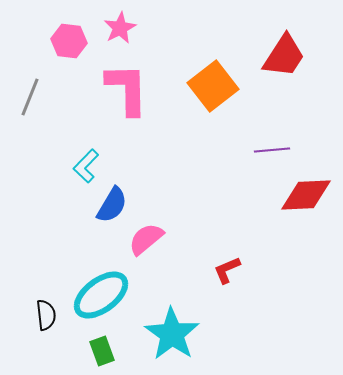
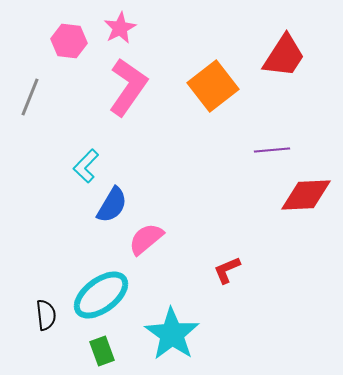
pink L-shape: moved 1 px right, 2 px up; rotated 36 degrees clockwise
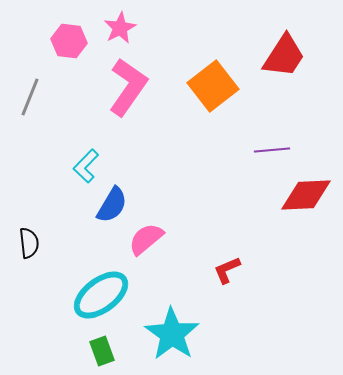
black semicircle: moved 17 px left, 72 px up
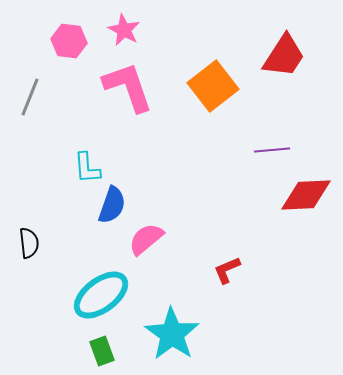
pink star: moved 4 px right, 2 px down; rotated 16 degrees counterclockwise
pink L-shape: rotated 54 degrees counterclockwise
cyan L-shape: moved 1 px right, 2 px down; rotated 48 degrees counterclockwise
blue semicircle: rotated 12 degrees counterclockwise
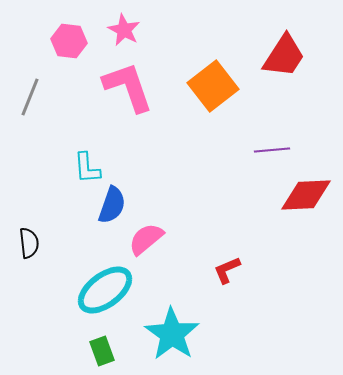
cyan ellipse: moved 4 px right, 5 px up
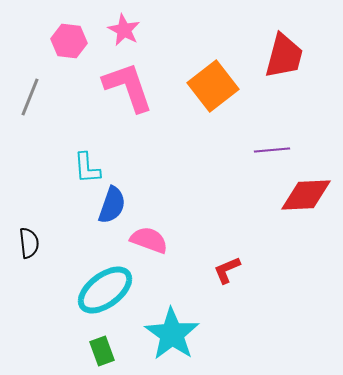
red trapezoid: rotated 18 degrees counterclockwise
pink semicircle: moved 3 px right, 1 px down; rotated 60 degrees clockwise
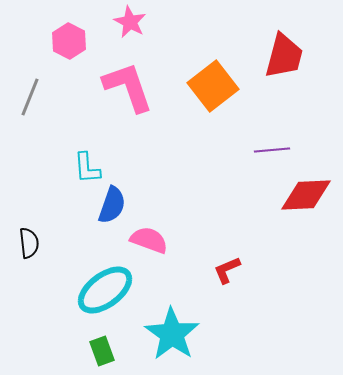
pink star: moved 6 px right, 8 px up
pink hexagon: rotated 20 degrees clockwise
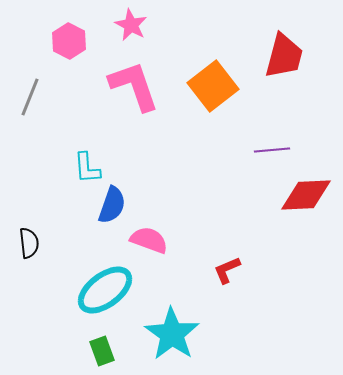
pink star: moved 1 px right, 3 px down
pink L-shape: moved 6 px right, 1 px up
